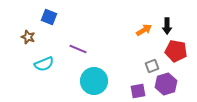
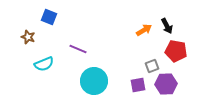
black arrow: rotated 28 degrees counterclockwise
purple hexagon: rotated 15 degrees clockwise
purple square: moved 6 px up
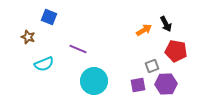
black arrow: moved 1 px left, 2 px up
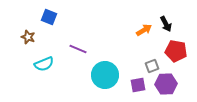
cyan circle: moved 11 px right, 6 px up
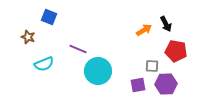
gray square: rotated 24 degrees clockwise
cyan circle: moved 7 px left, 4 px up
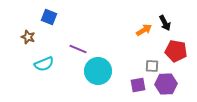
black arrow: moved 1 px left, 1 px up
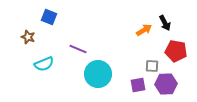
cyan circle: moved 3 px down
